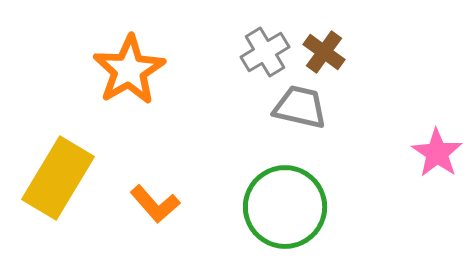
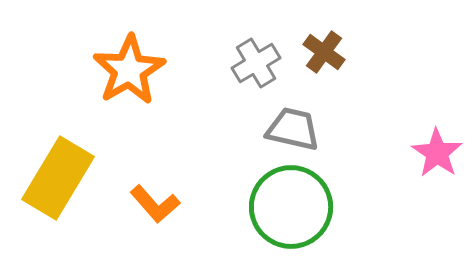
gray cross: moved 9 px left, 11 px down
gray trapezoid: moved 7 px left, 22 px down
green circle: moved 6 px right
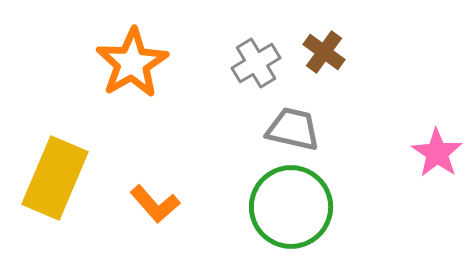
orange star: moved 3 px right, 7 px up
yellow rectangle: moved 3 px left; rotated 8 degrees counterclockwise
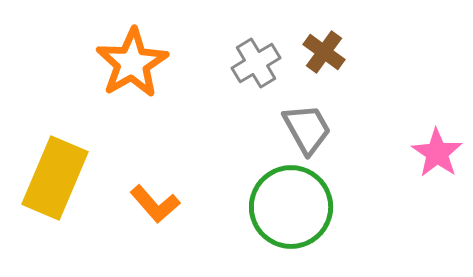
gray trapezoid: moved 14 px right; rotated 48 degrees clockwise
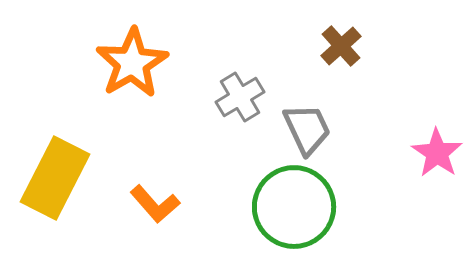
brown cross: moved 17 px right, 6 px up; rotated 12 degrees clockwise
gray cross: moved 16 px left, 34 px down
gray trapezoid: rotated 4 degrees clockwise
yellow rectangle: rotated 4 degrees clockwise
green circle: moved 3 px right
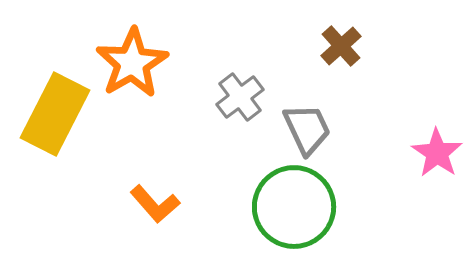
gray cross: rotated 6 degrees counterclockwise
yellow rectangle: moved 64 px up
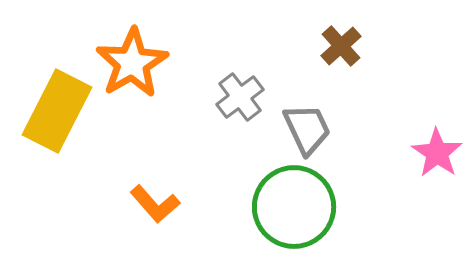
yellow rectangle: moved 2 px right, 3 px up
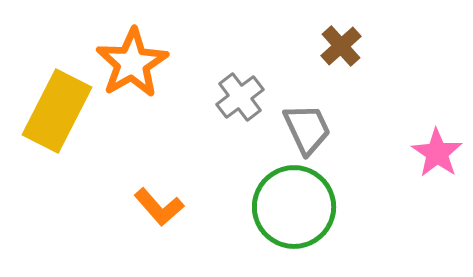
orange L-shape: moved 4 px right, 3 px down
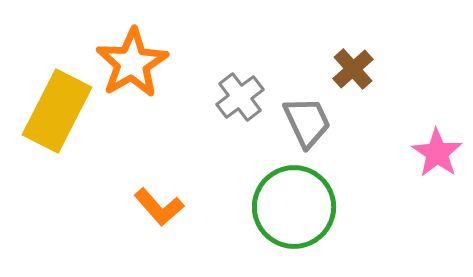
brown cross: moved 12 px right, 23 px down
gray trapezoid: moved 7 px up
